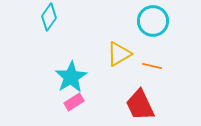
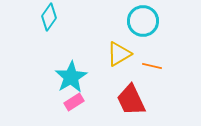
cyan circle: moved 10 px left
red trapezoid: moved 9 px left, 5 px up
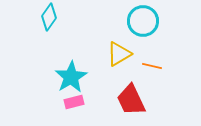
pink rectangle: rotated 18 degrees clockwise
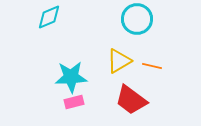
cyan diamond: rotated 32 degrees clockwise
cyan circle: moved 6 px left, 2 px up
yellow triangle: moved 7 px down
cyan star: rotated 28 degrees clockwise
red trapezoid: rotated 28 degrees counterclockwise
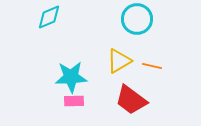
pink rectangle: moved 1 px up; rotated 12 degrees clockwise
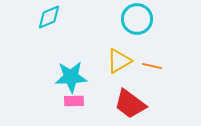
red trapezoid: moved 1 px left, 4 px down
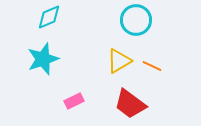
cyan circle: moved 1 px left, 1 px down
orange line: rotated 12 degrees clockwise
cyan star: moved 28 px left, 18 px up; rotated 16 degrees counterclockwise
pink rectangle: rotated 24 degrees counterclockwise
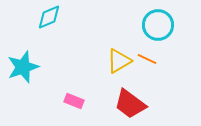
cyan circle: moved 22 px right, 5 px down
cyan star: moved 20 px left, 8 px down
orange line: moved 5 px left, 7 px up
pink rectangle: rotated 48 degrees clockwise
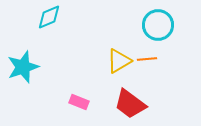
orange line: rotated 30 degrees counterclockwise
pink rectangle: moved 5 px right, 1 px down
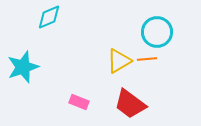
cyan circle: moved 1 px left, 7 px down
